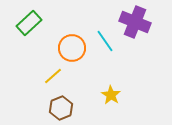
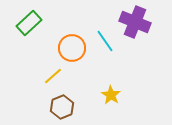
brown hexagon: moved 1 px right, 1 px up
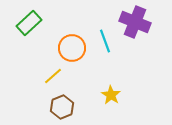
cyan line: rotated 15 degrees clockwise
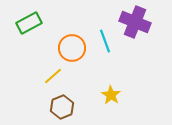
green rectangle: rotated 15 degrees clockwise
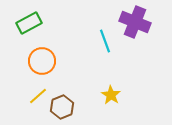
orange circle: moved 30 px left, 13 px down
yellow line: moved 15 px left, 20 px down
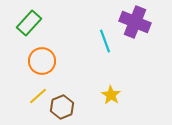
green rectangle: rotated 20 degrees counterclockwise
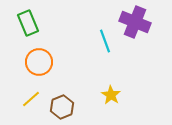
green rectangle: moved 1 px left; rotated 65 degrees counterclockwise
orange circle: moved 3 px left, 1 px down
yellow line: moved 7 px left, 3 px down
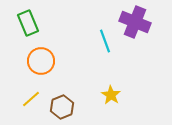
orange circle: moved 2 px right, 1 px up
